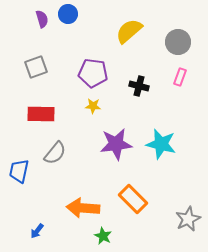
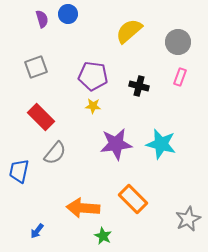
purple pentagon: moved 3 px down
red rectangle: moved 3 px down; rotated 44 degrees clockwise
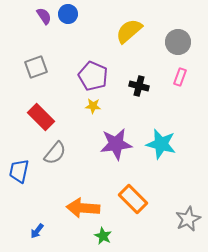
purple semicircle: moved 2 px right, 3 px up; rotated 18 degrees counterclockwise
purple pentagon: rotated 16 degrees clockwise
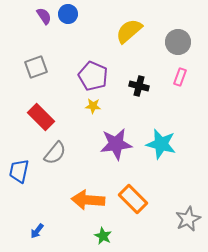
orange arrow: moved 5 px right, 8 px up
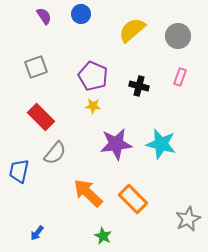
blue circle: moved 13 px right
yellow semicircle: moved 3 px right, 1 px up
gray circle: moved 6 px up
orange arrow: moved 7 px up; rotated 40 degrees clockwise
blue arrow: moved 2 px down
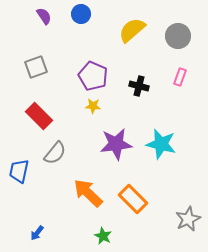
red rectangle: moved 2 px left, 1 px up
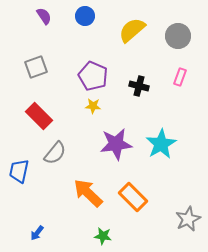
blue circle: moved 4 px right, 2 px down
cyan star: rotated 28 degrees clockwise
orange rectangle: moved 2 px up
green star: rotated 18 degrees counterclockwise
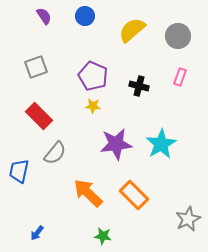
orange rectangle: moved 1 px right, 2 px up
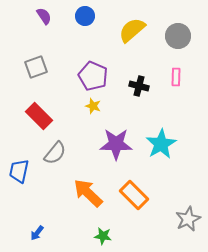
pink rectangle: moved 4 px left; rotated 18 degrees counterclockwise
yellow star: rotated 14 degrees clockwise
purple star: rotated 8 degrees clockwise
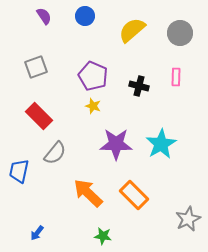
gray circle: moved 2 px right, 3 px up
